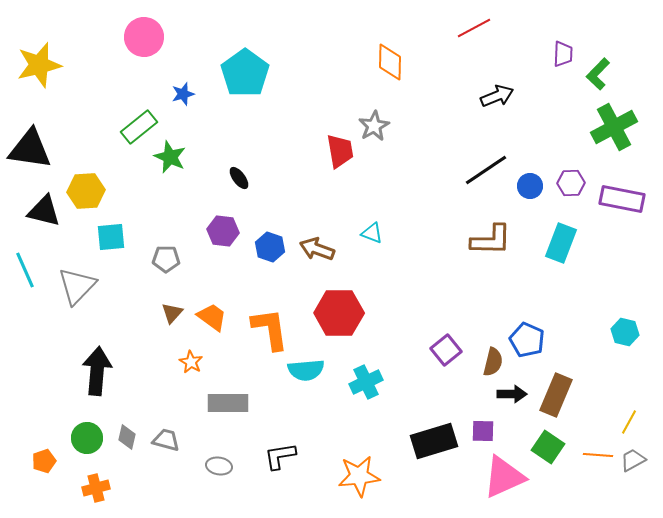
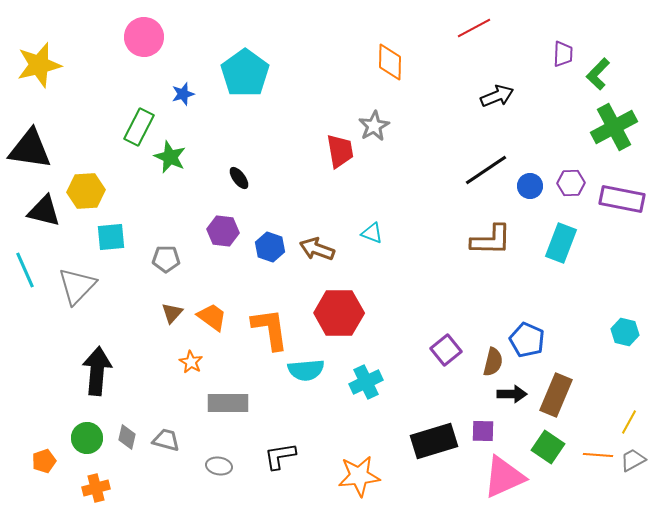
green rectangle at (139, 127): rotated 24 degrees counterclockwise
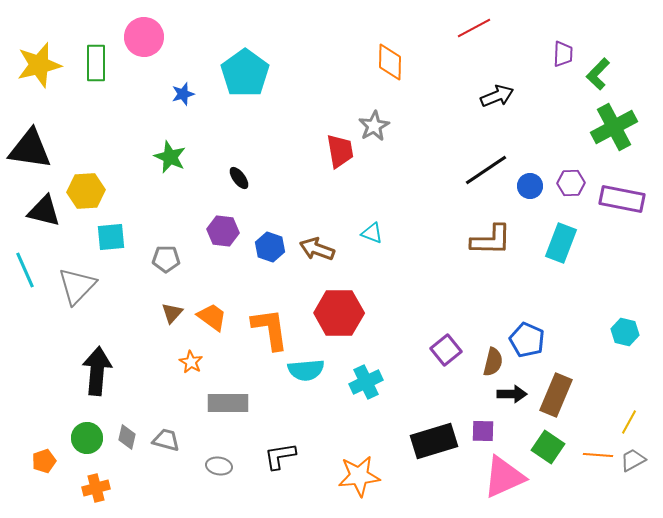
green rectangle at (139, 127): moved 43 px left, 64 px up; rotated 27 degrees counterclockwise
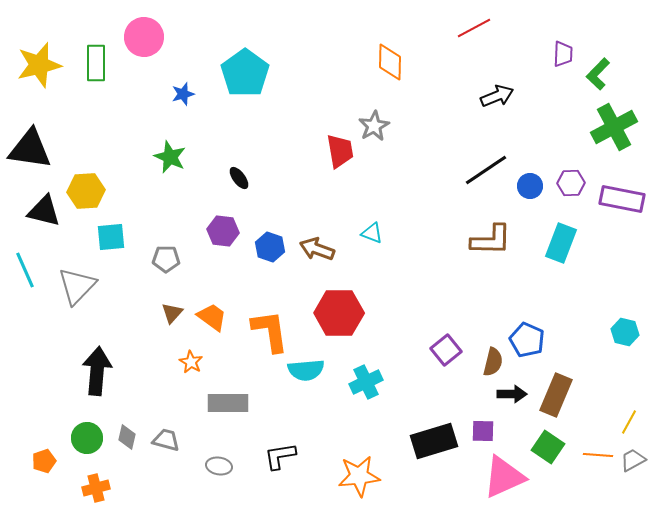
orange L-shape at (270, 329): moved 2 px down
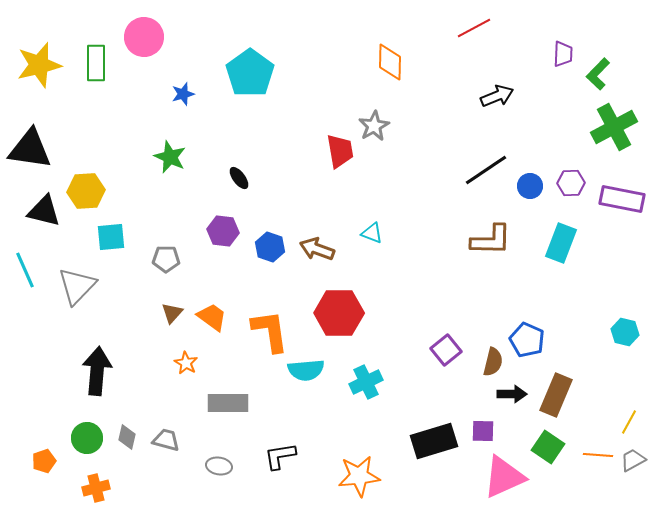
cyan pentagon at (245, 73): moved 5 px right
orange star at (191, 362): moved 5 px left, 1 px down
